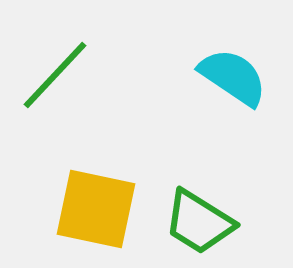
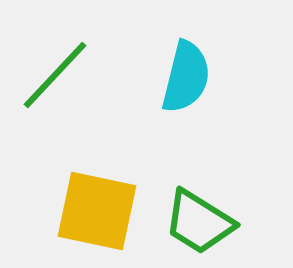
cyan semicircle: moved 47 px left; rotated 70 degrees clockwise
yellow square: moved 1 px right, 2 px down
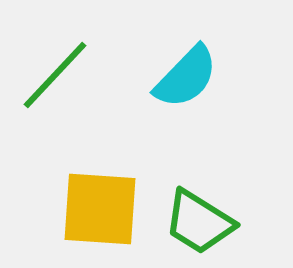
cyan semicircle: rotated 30 degrees clockwise
yellow square: moved 3 px right, 2 px up; rotated 8 degrees counterclockwise
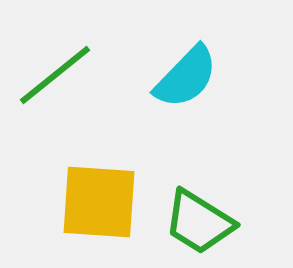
green line: rotated 8 degrees clockwise
yellow square: moved 1 px left, 7 px up
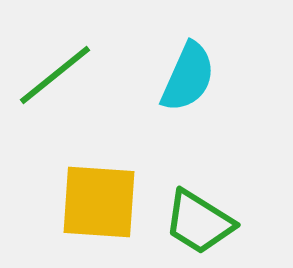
cyan semicircle: moved 2 px right; rotated 20 degrees counterclockwise
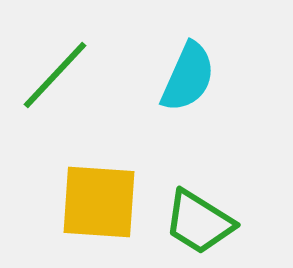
green line: rotated 8 degrees counterclockwise
